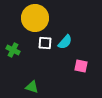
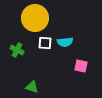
cyan semicircle: rotated 42 degrees clockwise
green cross: moved 4 px right
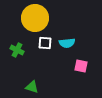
cyan semicircle: moved 2 px right, 1 px down
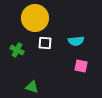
cyan semicircle: moved 9 px right, 2 px up
